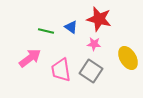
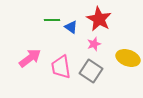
red star: rotated 15 degrees clockwise
green line: moved 6 px right, 11 px up; rotated 14 degrees counterclockwise
pink star: rotated 24 degrees counterclockwise
yellow ellipse: rotated 40 degrees counterclockwise
pink trapezoid: moved 3 px up
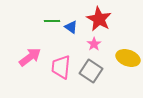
green line: moved 1 px down
pink star: rotated 16 degrees counterclockwise
pink arrow: moved 1 px up
pink trapezoid: rotated 15 degrees clockwise
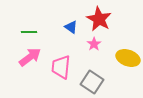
green line: moved 23 px left, 11 px down
gray square: moved 1 px right, 11 px down
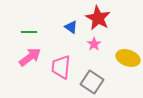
red star: moved 1 px left, 1 px up
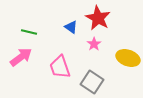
green line: rotated 14 degrees clockwise
pink arrow: moved 9 px left
pink trapezoid: moved 1 px left; rotated 25 degrees counterclockwise
